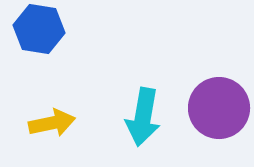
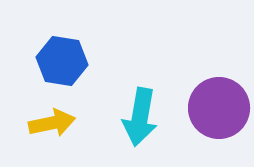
blue hexagon: moved 23 px right, 32 px down
cyan arrow: moved 3 px left
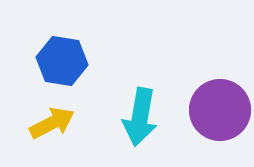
purple circle: moved 1 px right, 2 px down
yellow arrow: rotated 15 degrees counterclockwise
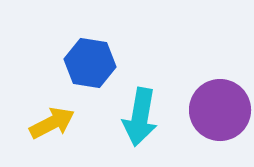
blue hexagon: moved 28 px right, 2 px down
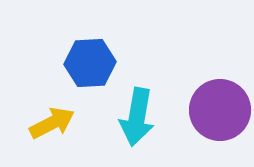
blue hexagon: rotated 12 degrees counterclockwise
cyan arrow: moved 3 px left
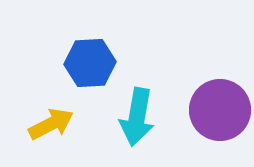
yellow arrow: moved 1 px left, 1 px down
